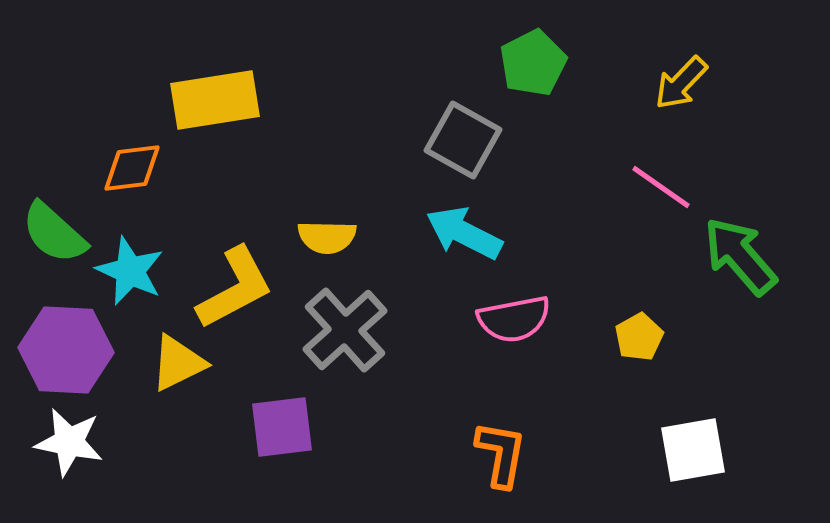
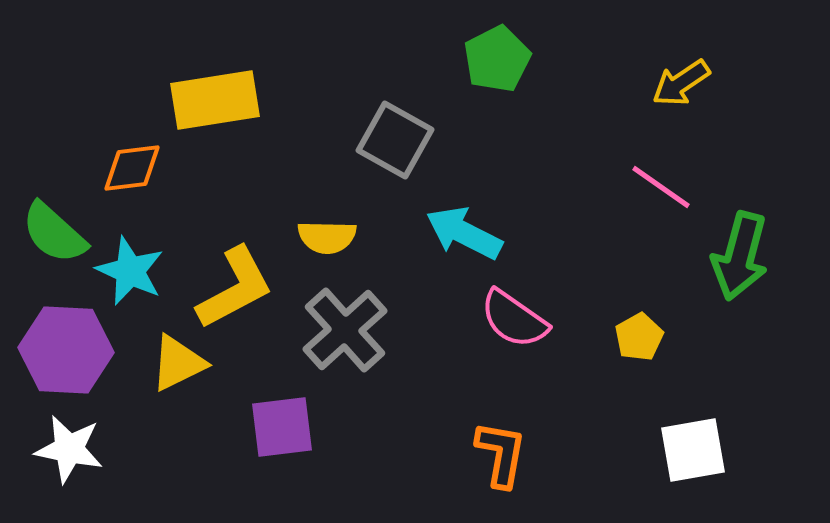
green pentagon: moved 36 px left, 4 px up
yellow arrow: rotated 12 degrees clockwise
gray square: moved 68 px left
green arrow: rotated 124 degrees counterclockwise
pink semicircle: rotated 46 degrees clockwise
white star: moved 7 px down
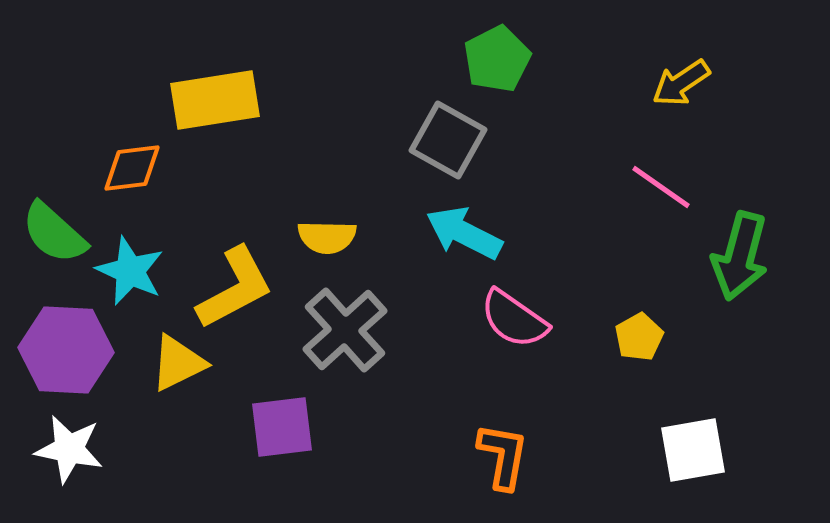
gray square: moved 53 px right
orange L-shape: moved 2 px right, 2 px down
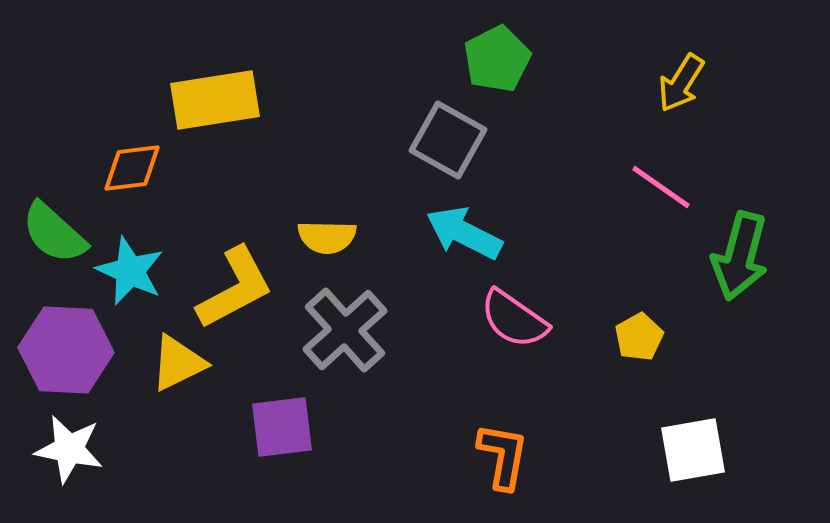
yellow arrow: rotated 24 degrees counterclockwise
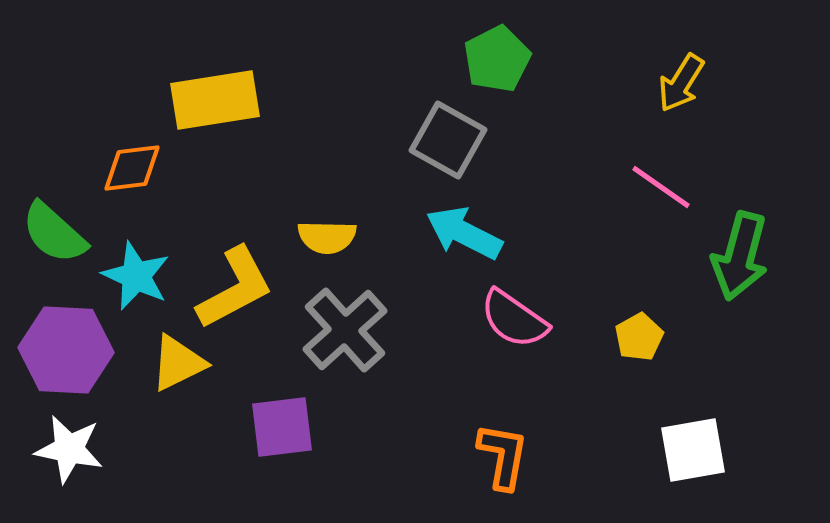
cyan star: moved 6 px right, 5 px down
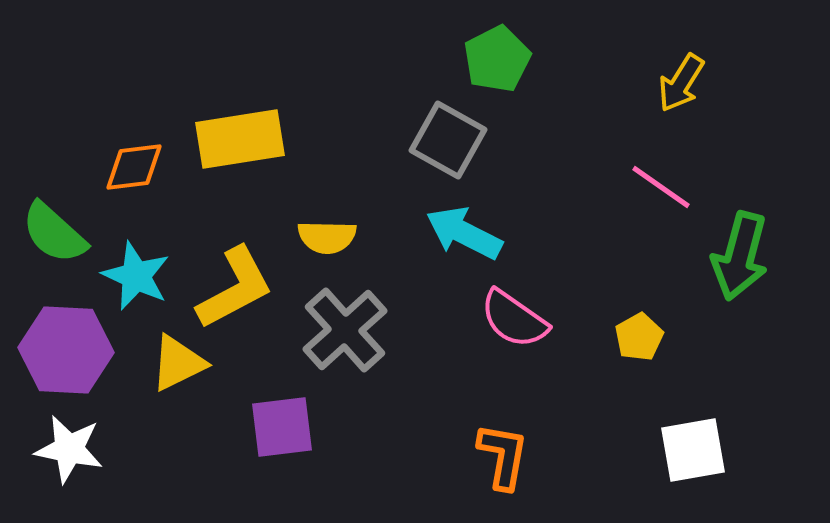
yellow rectangle: moved 25 px right, 39 px down
orange diamond: moved 2 px right, 1 px up
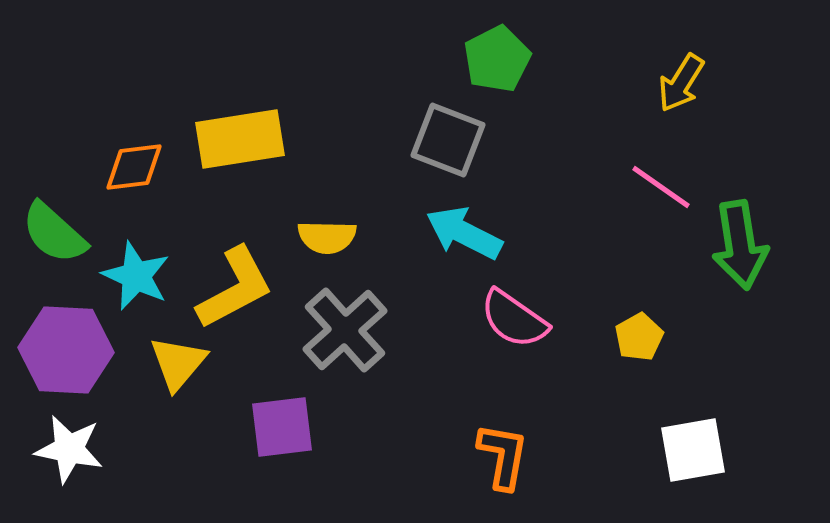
gray square: rotated 8 degrees counterclockwise
green arrow: moved 11 px up; rotated 24 degrees counterclockwise
yellow triangle: rotated 24 degrees counterclockwise
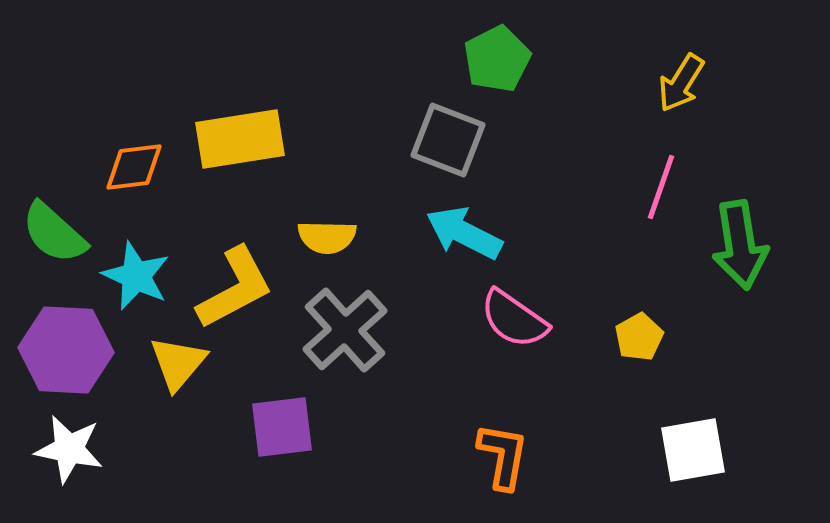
pink line: rotated 74 degrees clockwise
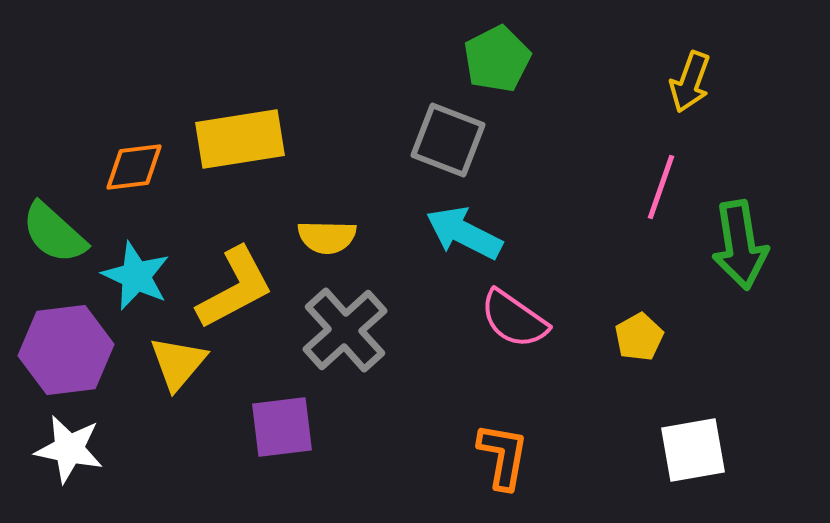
yellow arrow: moved 9 px right, 1 px up; rotated 12 degrees counterclockwise
purple hexagon: rotated 10 degrees counterclockwise
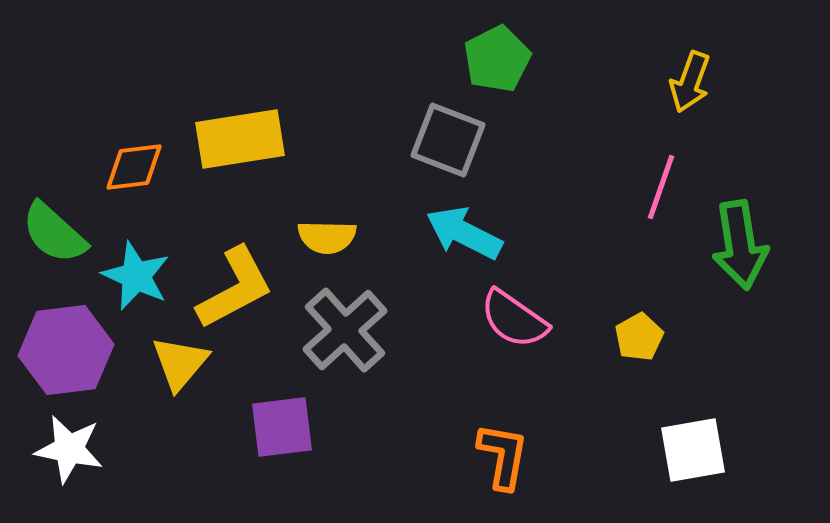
yellow triangle: moved 2 px right
